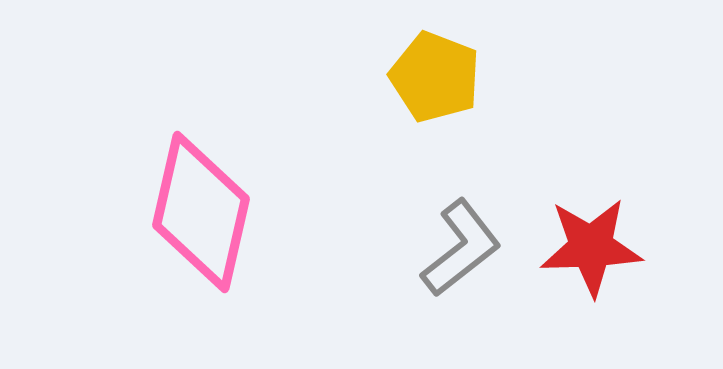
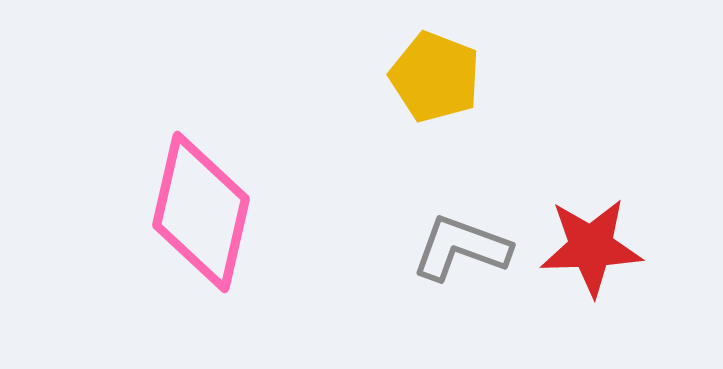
gray L-shape: rotated 122 degrees counterclockwise
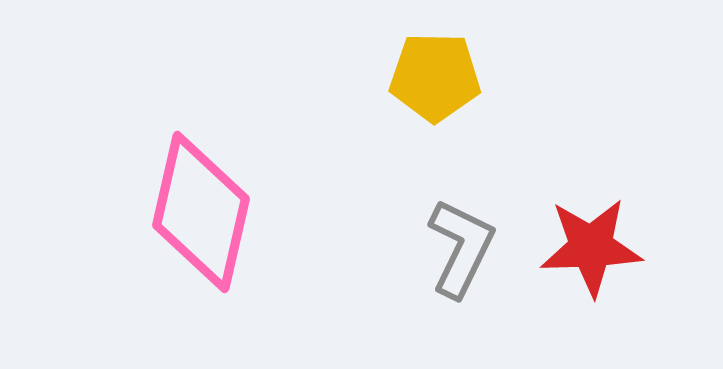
yellow pentagon: rotated 20 degrees counterclockwise
gray L-shape: rotated 96 degrees clockwise
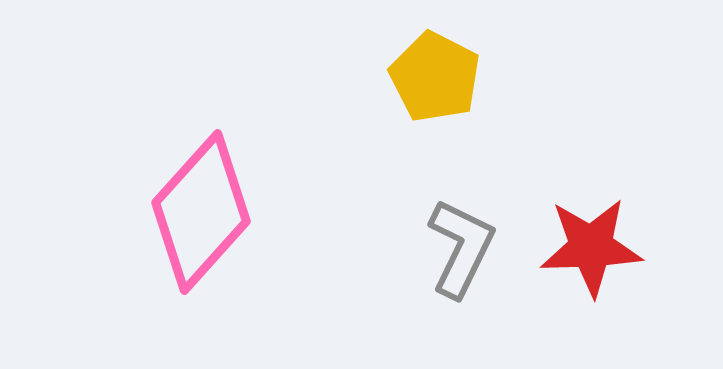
yellow pentagon: rotated 26 degrees clockwise
pink diamond: rotated 29 degrees clockwise
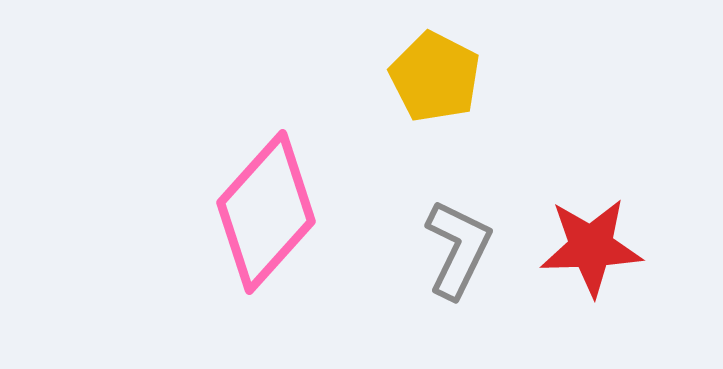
pink diamond: moved 65 px right
gray L-shape: moved 3 px left, 1 px down
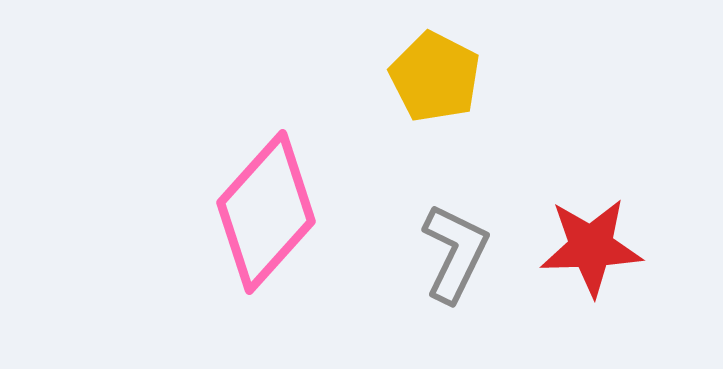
gray L-shape: moved 3 px left, 4 px down
